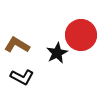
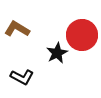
red circle: moved 1 px right
brown L-shape: moved 16 px up
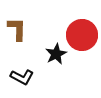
brown L-shape: rotated 60 degrees clockwise
black star: moved 1 px left, 1 px down
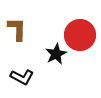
red circle: moved 2 px left
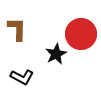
red circle: moved 1 px right, 1 px up
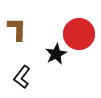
red circle: moved 2 px left
black L-shape: rotated 100 degrees clockwise
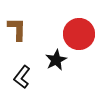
black star: moved 6 px down
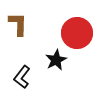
brown L-shape: moved 1 px right, 5 px up
red circle: moved 2 px left, 1 px up
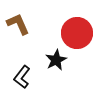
brown L-shape: rotated 25 degrees counterclockwise
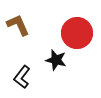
brown L-shape: moved 1 px down
black star: rotated 30 degrees counterclockwise
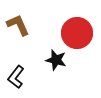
black L-shape: moved 6 px left
